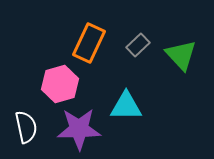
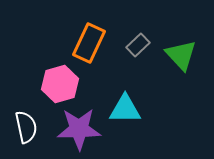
cyan triangle: moved 1 px left, 3 px down
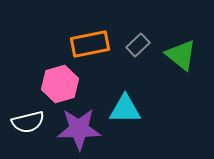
orange rectangle: moved 1 px right, 1 px down; rotated 54 degrees clockwise
green triangle: rotated 8 degrees counterclockwise
white semicircle: moved 2 px right, 5 px up; rotated 88 degrees clockwise
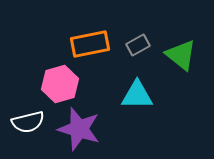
gray rectangle: rotated 15 degrees clockwise
cyan triangle: moved 12 px right, 14 px up
purple star: rotated 18 degrees clockwise
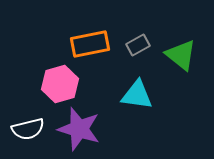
cyan triangle: rotated 8 degrees clockwise
white semicircle: moved 7 px down
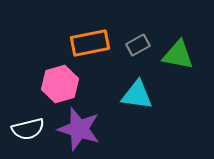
orange rectangle: moved 1 px up
green triangle: moved 3 px left; rotated 28 degrees counterclockwise
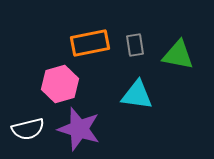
gray rectangle: moved 3 px left; rotated 70 degrees counterclockwise
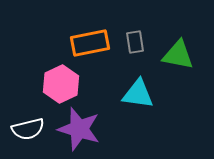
gray rectangle: moved 3 px up
pink hexagon: moved 1 px right; rotated 9 degrees counterclockwise
cyan triangle: moved 1 px right, 1 px up
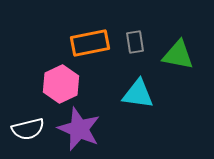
purple star: rotated 6 degrees clockwise
